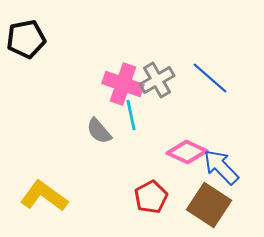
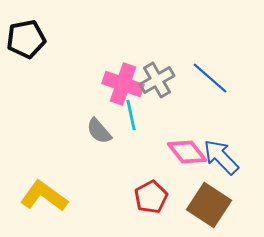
pink diamond: rotated 27 degrees clockwise
blue arrow: moved 10 px up
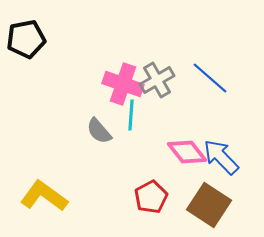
cyan line: rotated 16 degrees clockwise
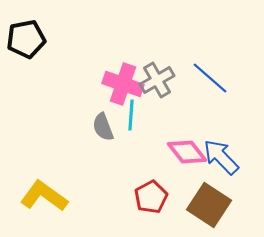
gray semicircle: moved 4 px right, 4 px up; rotated 20 degrees clockwise
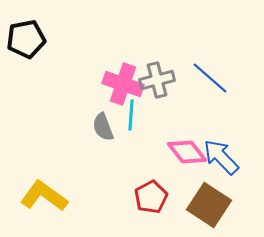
gray cross: rotated 16 degrees clockwise
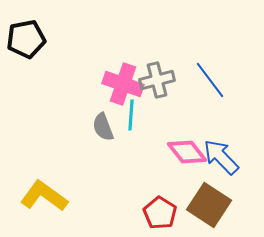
blue line: moved 2 px down; rotated 12 degrees clockwise
red pentagon: moved 9 px right, 16 px down; rotated 12 degrees counterclockwise
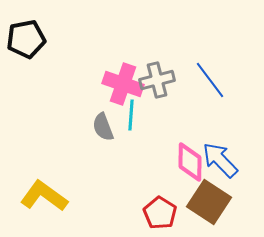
pink diamond: moved 3 px right, 10 px down; rotated 39 degrees clockwise
blue arrow: moved 1 px left, 3 px down
brown square: moved 3 px up
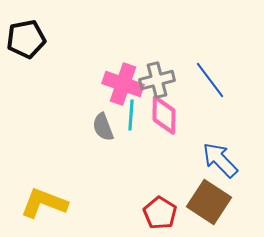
pink diamond: moved 26 px left, 47 px up
yellow L-shape: moved 7 px down; rotated 15 degrees counterclockwise
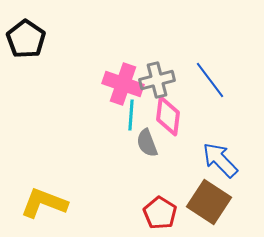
black pentagon: rotated 27 degrees counterclockwise
pink diamond: moved 4 px right, 1 px down; rotated 6 degrees clockwise
gray semicircle: moved 44 px right, 16 px down
